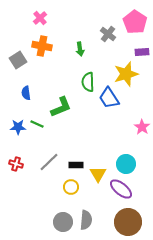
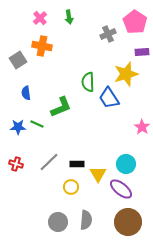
gray cross: rotated 28 degrees clockwise
green arrow: moved 11 px left, 32 px up
black rectangle: moved 1 px right, 1 px up
gray circle: moved 5 px left
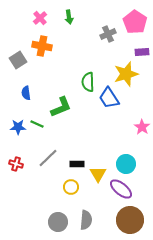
gray line: moved 1 px left, 4 px up
brown circle: moved 2 px right, 2 px up
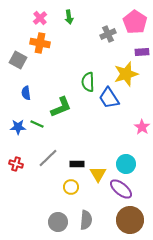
orange cross: moved 2 px left, 3 px up
gray square: rotated 30 degrees counterclockwise
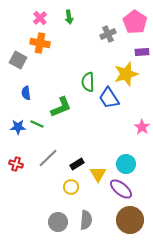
black rectangle: rotated 32 degrees counterclockwise
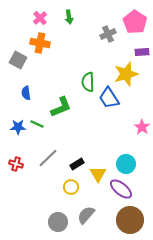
gray semicircle: moved 5 px up; rotated 144 degrees counterclockwise
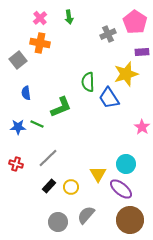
gray square: rotated 24 degrees clockwise
black rectangle: moved 28 px left, 22 px down; rotated 16 degrees counterclockwise
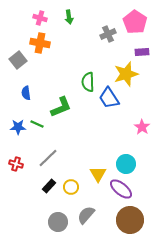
pink cross: rotated 32 degrees counterclockwise
